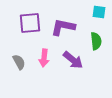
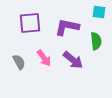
purple L-shape: moved 4 px right
pink arrow: rotated 42 degrees counterclockwise
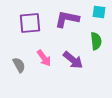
purple L-shape: moved 8 px up
gray semicircle: moved 3 px down
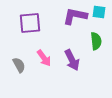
purple L-shape: moved 8 px right, 3 px up
purple arrow: moved 1 px left; rotated 25 degrees clockwise
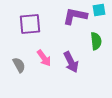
cyan square: moved 2 px up; rotated 16 degrees counterclockwise
purple square: moved 1 px down
purple arrow: moved 1 px left, 2 px down
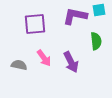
purple square: moved 5 px right
gray semicircle: rotated 49 degrees counterclockwise
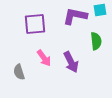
cyan square: moved 1 px right
gray semicircle: moved 7 px down; rotated 119 degrees counterclockwise
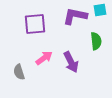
pink arrow: rotated 90 degrees counterclockwise
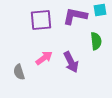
purple square: moved 6 px right, 4 px up
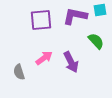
green semicircle: rotated 36 degrees counterclockwise
